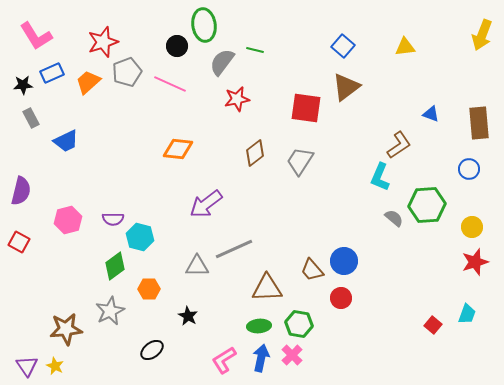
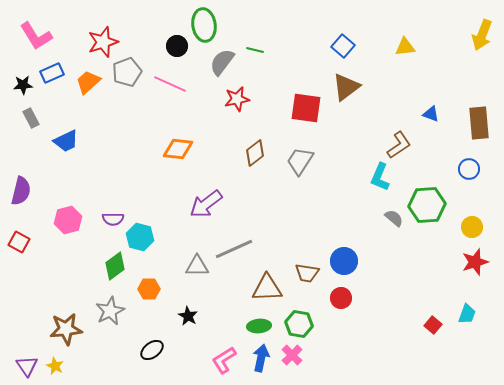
brown trapezoid at (312, 270): moved 5 px left, 3 px down; rotated 40 degrees counterclockwise
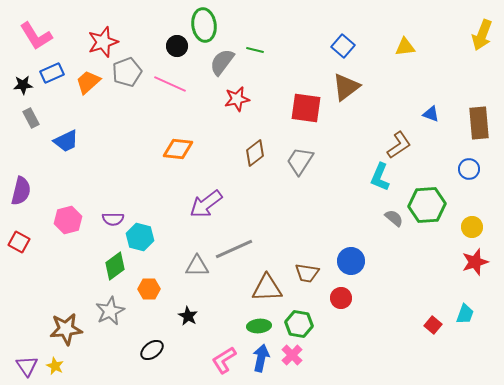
blue circle at (344, 261): moved 7 px right
cyan trapezoid at (467, 314): moved 2 px left
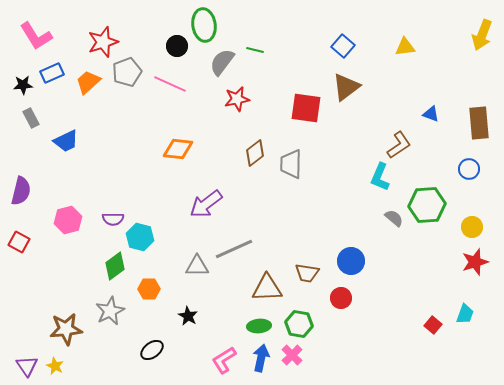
gray trapezoid at (300, 161): moved 9 px left, 3 px down; rotated 32 degrees counterclockwise
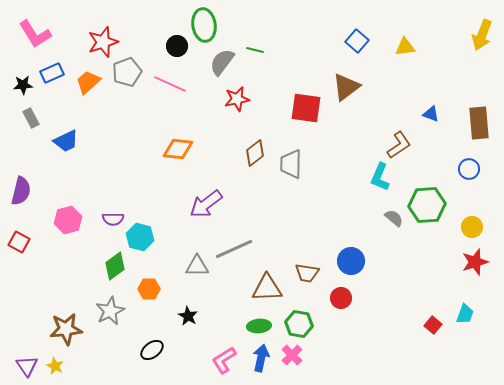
pink L-shape at (36, 36): moved 1 px left, 2 px up
blue square at (343, 46): moved 14 px right, 5 px up
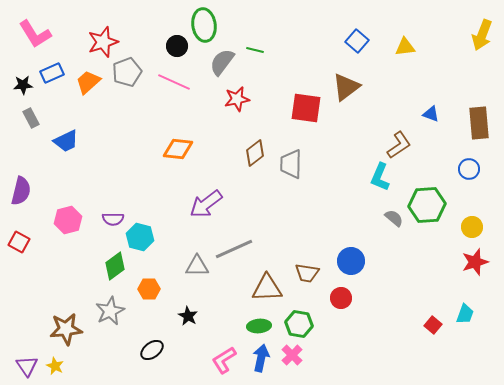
pink line at (170, 84): moved 4 px right, 2 px up
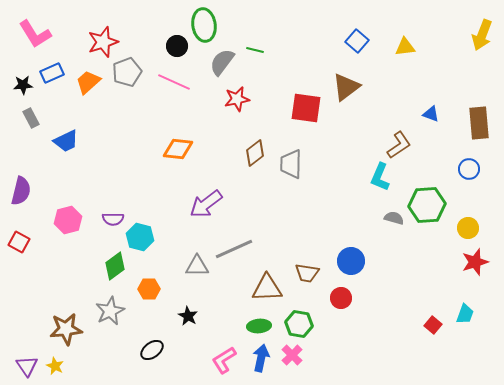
gray semicircle at (394, 218): rotated 24 degrees counterclockwise
yellow circle at (472, 227): moved 4 px left, 1 px down
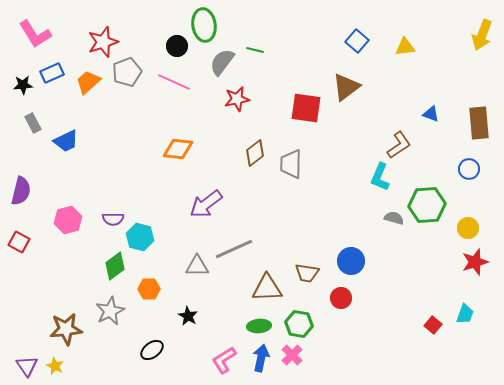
gray rectangle at (31, 118): moved 2 px right, 5 px down
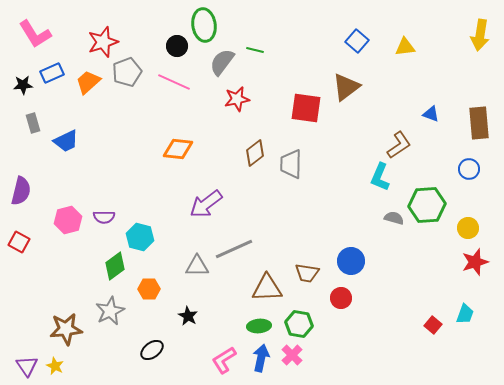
yellow arrow at (482, 35): moved 2 px left; rotated 12 degrees counterclockwise
gray rectangle at (33, 123): rotated 12 degrees clockwise
purple semicircle at (113, 219): moved 9 px left, 2 px up
